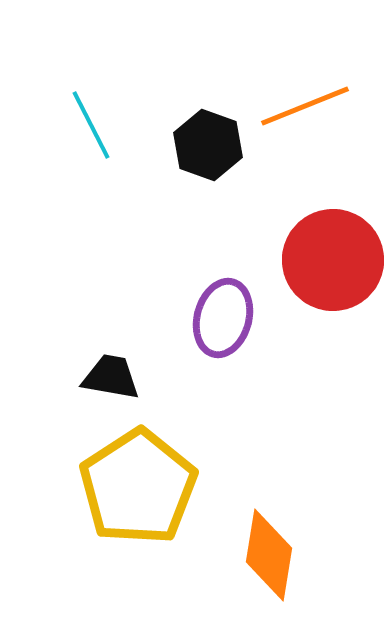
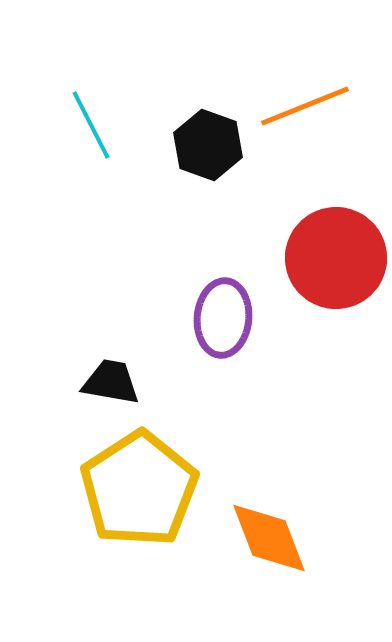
red circle: moved 3 px right, 2 px up
purple ellipse: rotated 10 degrees counterclockwise
black trapezoid: moved 5 px down
yellow pentagon: moved 1 px right, 2 px down
orange diamond: moved 17 px up; rotated 30 degrees counterclockwise
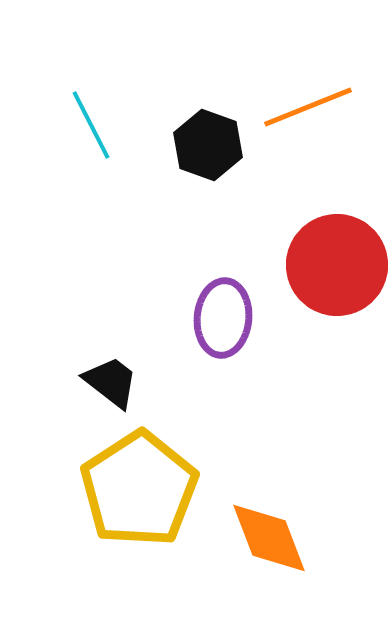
orange line: moved 3 px right, 1 px down
red circle: moved 1 px right, 7 px down
black trapezoid: rotated 28 degrees clockwise
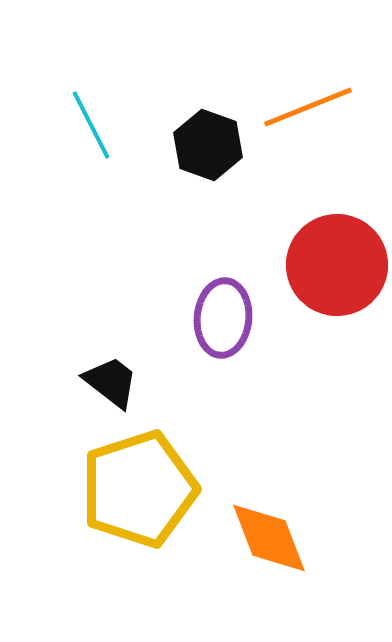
yellow pentagon: rotated 15 degrees clockwise
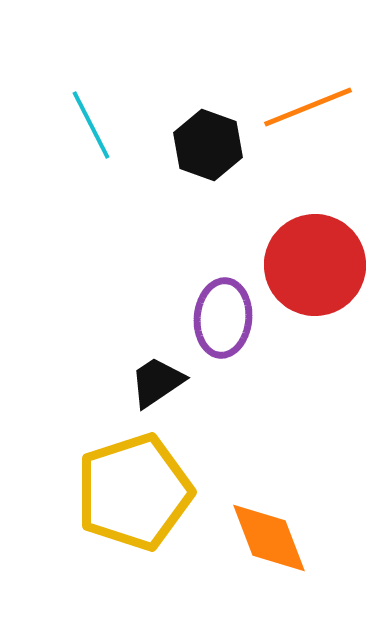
red circle: moved 22 px left
black trapezoid: moved 46 px right; rotated 72 degrees counterclockwise
yellow pentagon: moved 5 px left, 3 px down
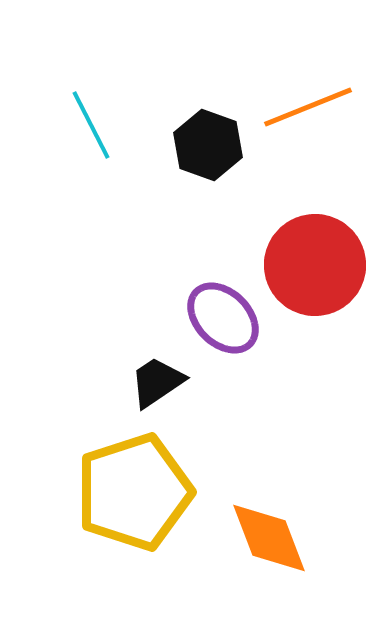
purple ellipse: rotated 50 degrees counterclockwise
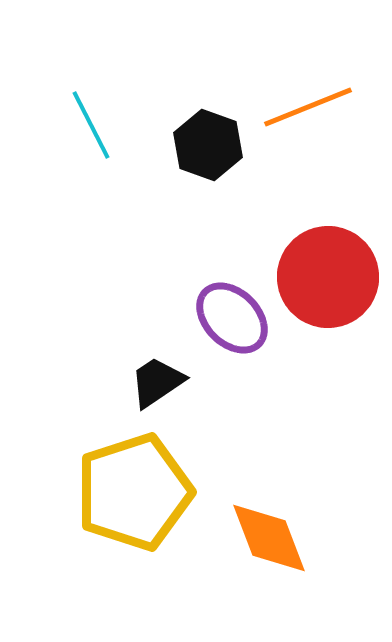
red circle: moved 13 px right, 12 px down
purple ellipse: moved 9 px right
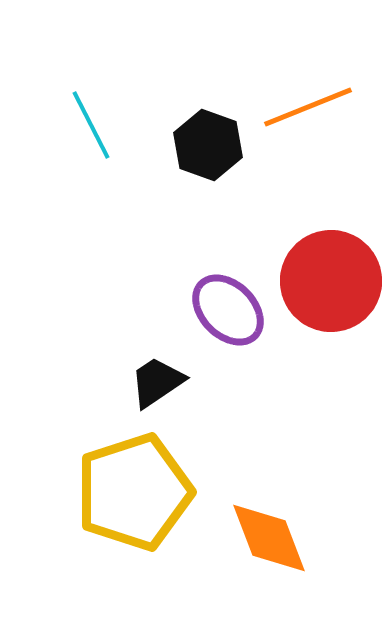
red circle: moved 3 px right, 4 px down
purple ellipse: moved 4 px left, 8 px up
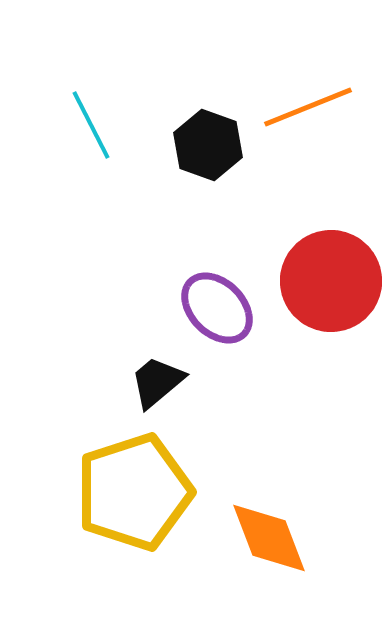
purple ellipse: moved 11 px left, 2 px up
black trapezoid: rotated 6 degrees counterclockwise
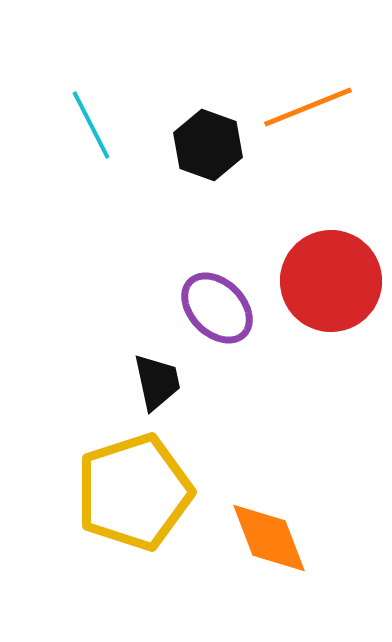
black trapezoid: rotated 118 degrees clockwise
